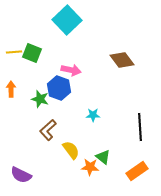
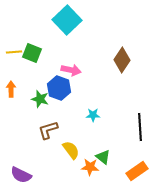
brown diamond: rotated 70 degrees clockwise
brown L-shape: rotated 25 degrees clockwise
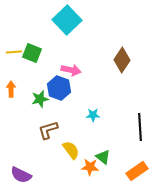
green star: rotated 30 degrees counterclockwise
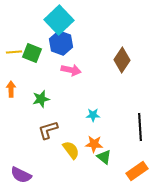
cyan square: moved 8 px left
blue hexagon: moved 2 px right, 45 px up
green star: moved 1 px right
green triangle: moved 1 px right
orange star: moved 4 px right, 23 px up
